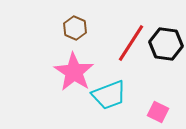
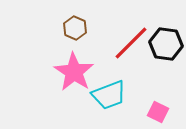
red line: rotated 12 degrees clockwise
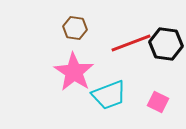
brown hexagon: rotated 15 degrees counterclockwise
red line: rotated 24 degrees clockwise
pink square: moved 10 px up
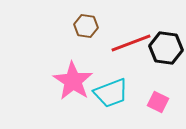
brown hexagon: moved 11 px right, 2 px up
black hexagon: moved 4 px down
pink star: moved 1 px left, 9 px down
cyan trapezoid: moved 2 px right, 2 px up
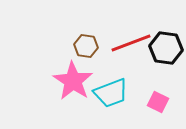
brown hexagon: moved 20 px down
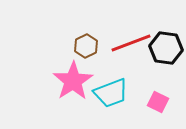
brown hexagon: rotated 25 degrees clockwise
pink star: rotated 6 degrees clockwise
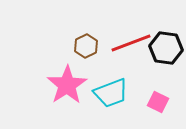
pink star: moved 6 px left, 4 px down
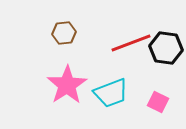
brown hexagon: moved 22 px left, 13 px up; rotated 20 degrees clockwise
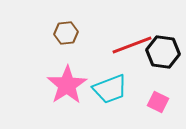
brown hexagon: moved 2 px right
red line: moved 1 px right, 2 px down
black hexagon: moved 3 px left, 4 px down
cyan trapezoid: moved 1 px left, 4 px up
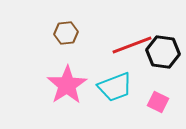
cyan trapezoid: moved 5 px right, 2 px up
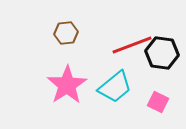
black hexagon: moved 1 px left, 1 px down
cyan trapezoid: rotated 18 degrees counterclockwise
